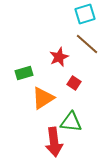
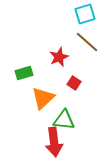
brown line: moved 2 px up
orange triangle: rotated 10 degrees counterclockwise
green triangle: moved 7 px left, 2 px up
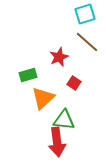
green rectangle: moved 4 px right, 2 px down
red arrow: moved 3 px right
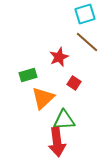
green triangle: rotated 10 degrees counterclockwise
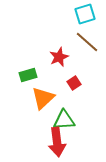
red square: rotated 24 degrees clockwise
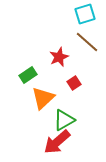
green rectangle: rotated 18 degrees counterclockwise
green triangle: rotated 25 degrees counterclockwise
red arrow: rotated 56 degrees clockwise
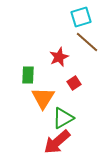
cyan square: moved 4 px left, 3 px down
green rectangle: rotated 54 degrees counterclockwise
orange triangle: rotated 15 degrees counterclockwise
green triangle: moved 1 px left, 2 px up
